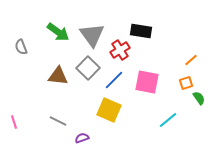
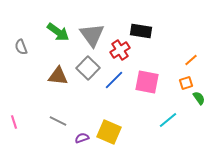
yellow square: moved 22 px down
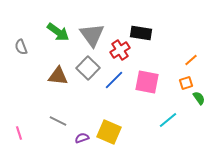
black rectangle: moved 2 px down
pink line: moved 5 px right, 11 px down
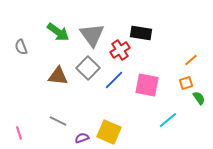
pink square: moved 3 px down
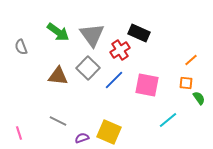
black rectangle: moved 2 px left; rotated 15 degrees clockwise
orange square: rotated 24 degrees clockwise
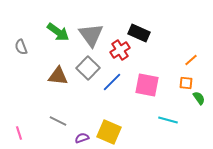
gray triangle: moved 1 px left
blue line: moved 2 px left, 2 px down
cyan line: rotated 54 degrees clockwise
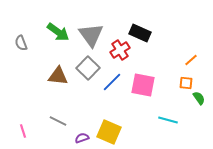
black rectangle: moved 1 px right
gray semicircle: moved 4 px up
pink square: moved 4 px left
pink line: moved 4 px right, 2 px up
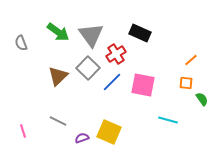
red cross: moved 4 px left, 4 px down
brown triangle: rotated 50 degrees counterclockwise
green semicircle: moved 3 px right, 1 px down
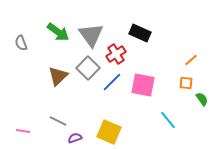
cyan line: rotated 36 degrees clockwise
pink line: rotated 64 degrees counterclockwise
purple semicircle: moved 7 px left
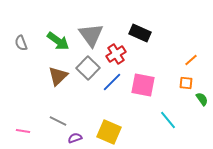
green arrow: moved 9 px down
